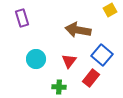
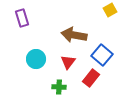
brown arrow: moved 4 px left, 5 px down
red triangle: moved 1 px left, 1 px down
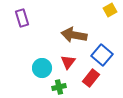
cyan circle: moved 6 px right, 9 px down
green cross: rotated 16 degrees counterclockwise
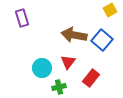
blue square: moved 15 px up
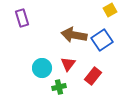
blue square: rotated 15 degrees clockwise
red triangle: moved 2 px down
red rectangle: moved 2 px right, 2 px up
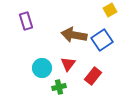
purple rectangle: moved 4 px right, 3 px down
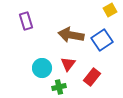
brown arrow: moved 3 px left
red rectangle: moved 1 px left, 1 px down
